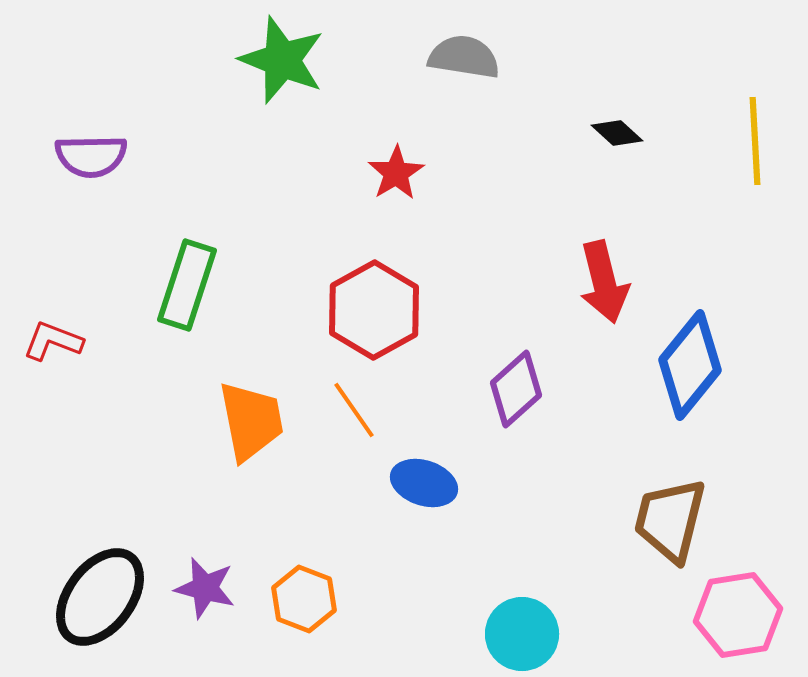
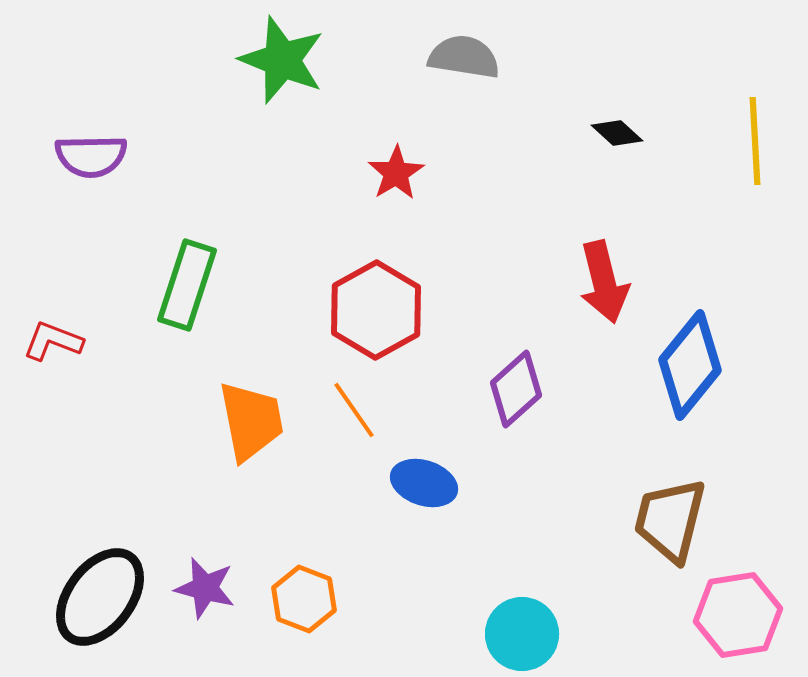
red hexagon: moved 2 px right
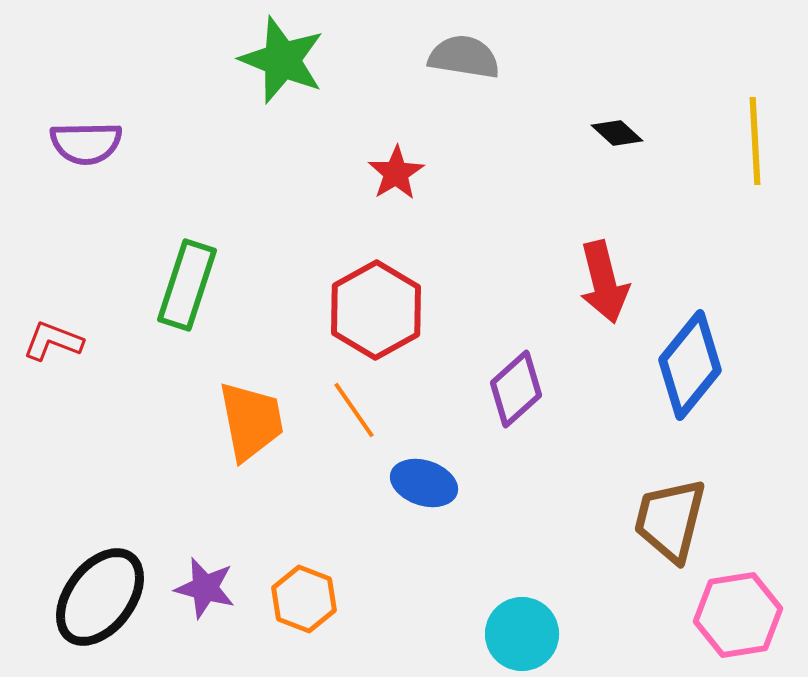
purple semicircle: moved 5 px left, 13 px up
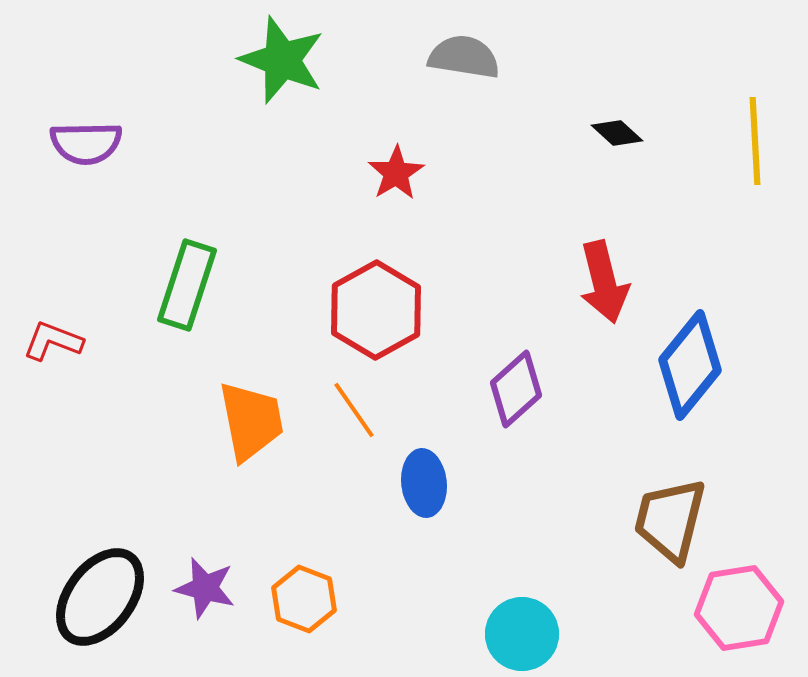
blue ellipse: rotated 66 degrees clockwise
pink hexagon: moved 1 px right, 7 px up
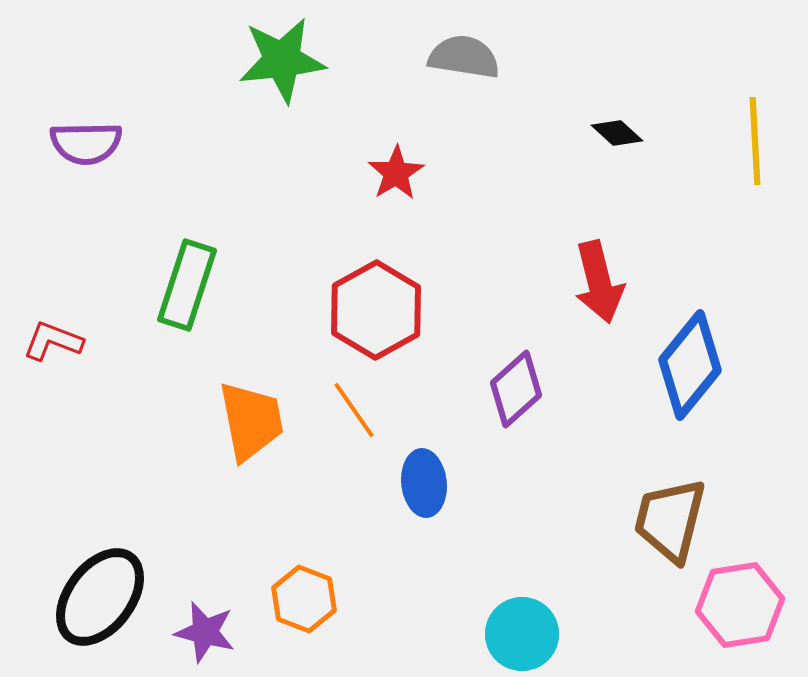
green star: rotated 28 degrees counterclockwise
red arrow: moved 5 px left
purple star: moved 44 px down
pink hexagon: moved 1 px right, 3 px up
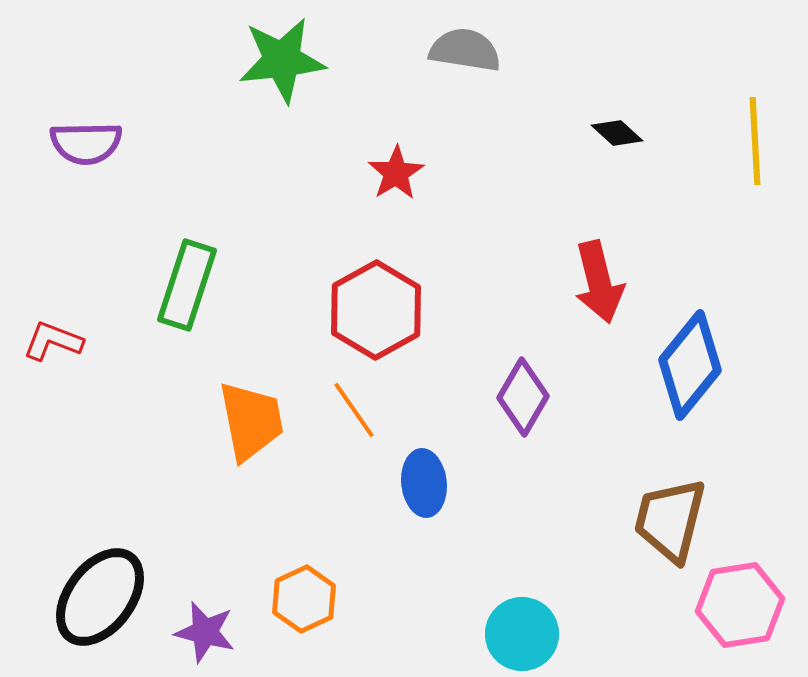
gray semicircle: moved 1 px right, 7 px up
purple diamond: moved 7 px right, 8 px down; rotated 18 degrees counterclockwise
orange hexagon: rotated 14 degrees clockwise
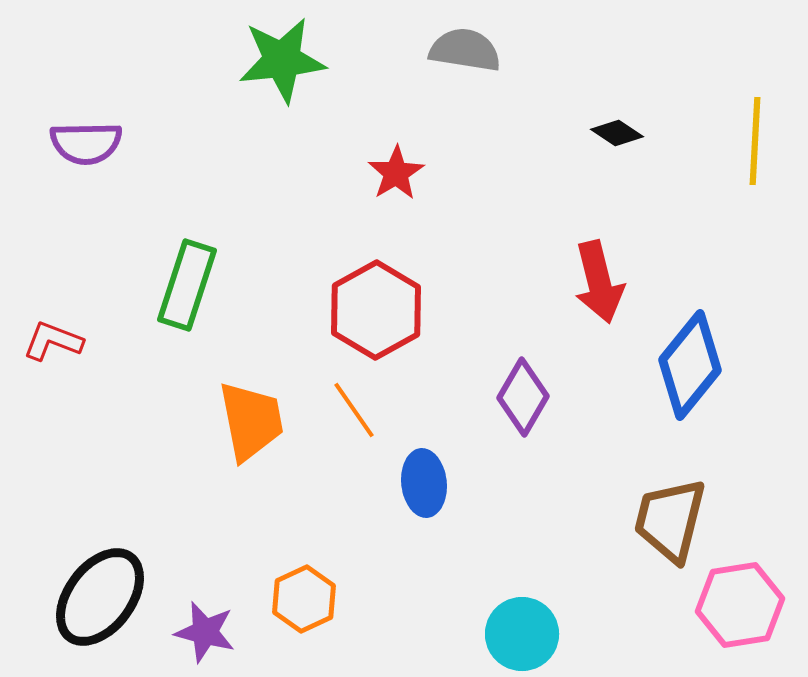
black diamond: rotated 9 degrees counterclockwise
yellow line: rotated 6 degrees clockwise
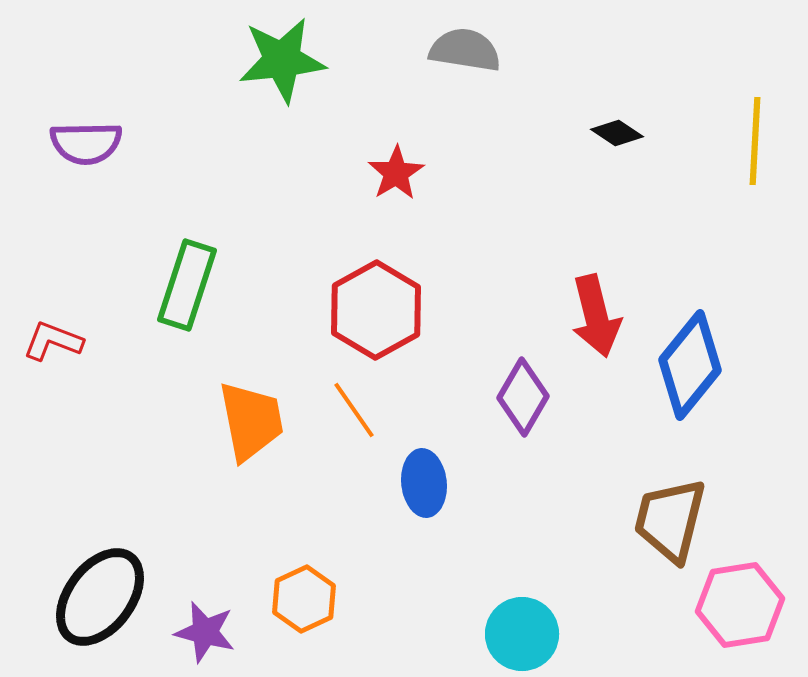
red arrow: moved 3 px left, 34 px down
